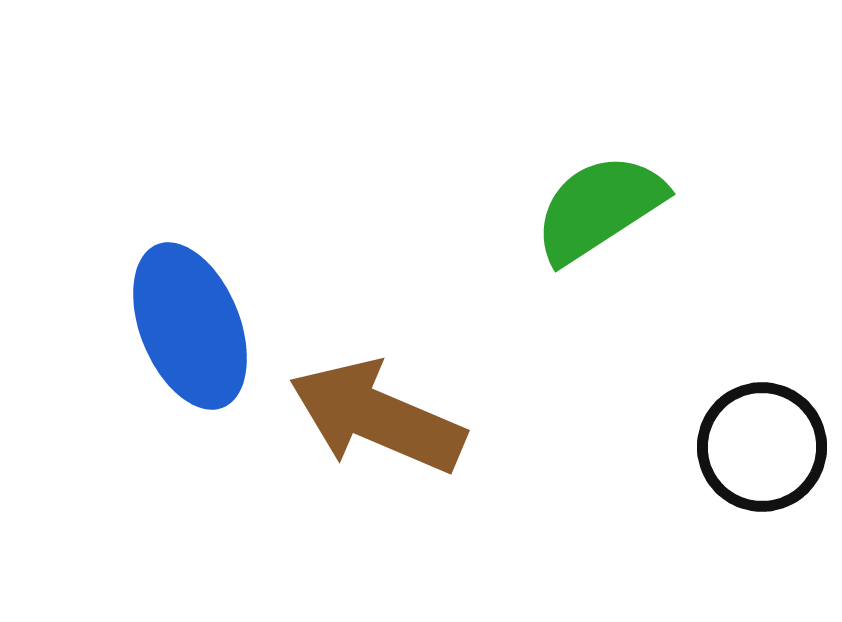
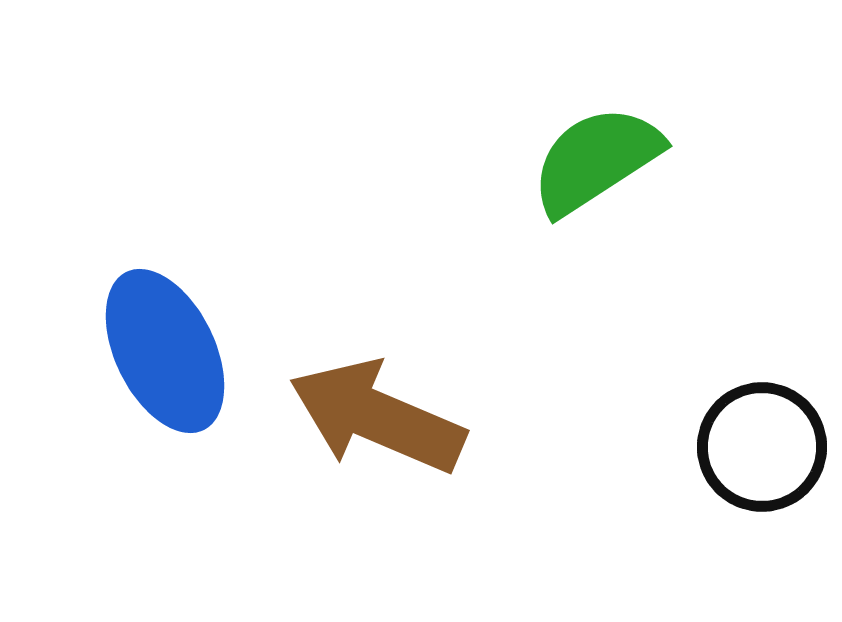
green semicircle: moved 3 px left, 48 px up
blue ellipse: moved 25 px left, 25 px down; rotated 4 degrees counterclockwise
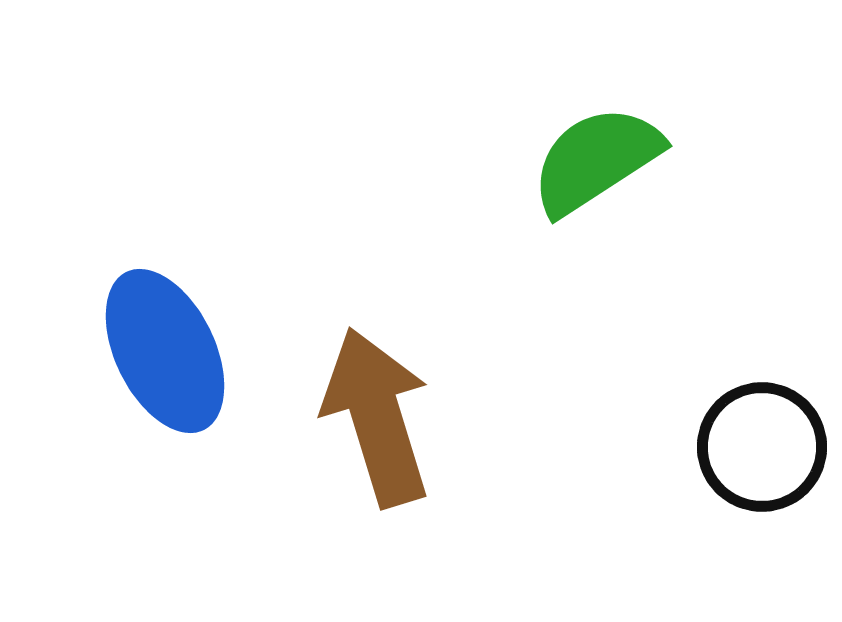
brown arrow: rotated 50 degrees clockwise
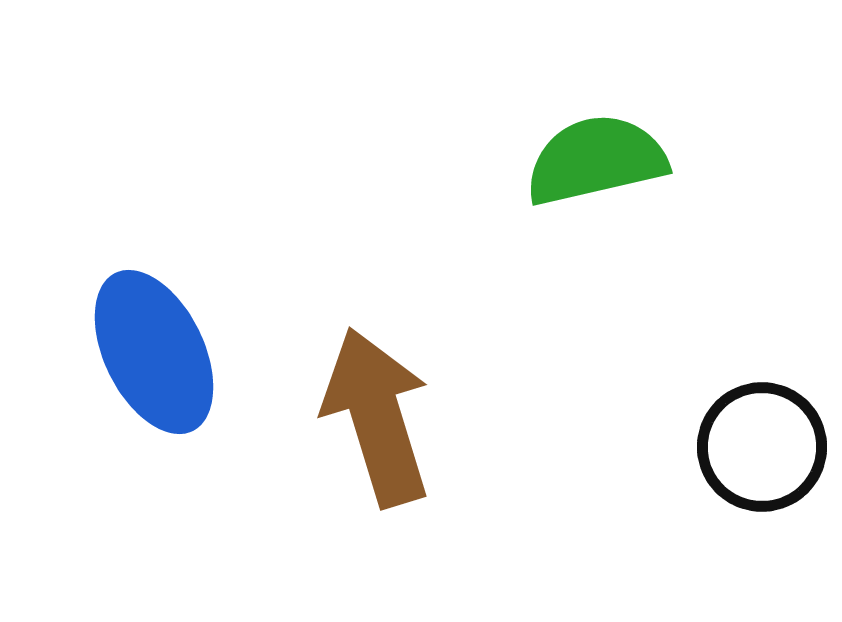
green semicircle: rotated 20 degrees clockwise
blue ellipse: moved 11 px left, 1 px down
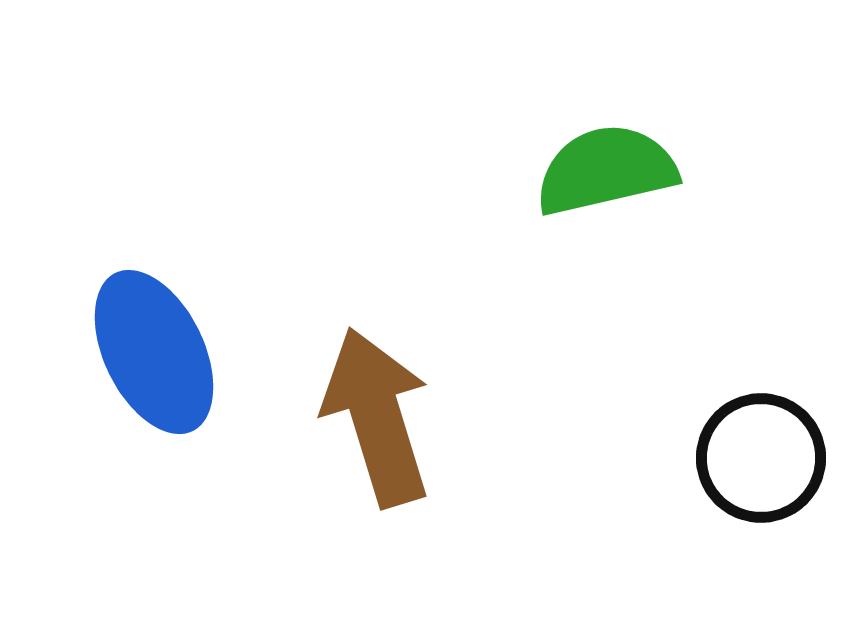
green semicircle: moved 10 px right, 10 px down
black circle: moved 1 px left, 11 px down
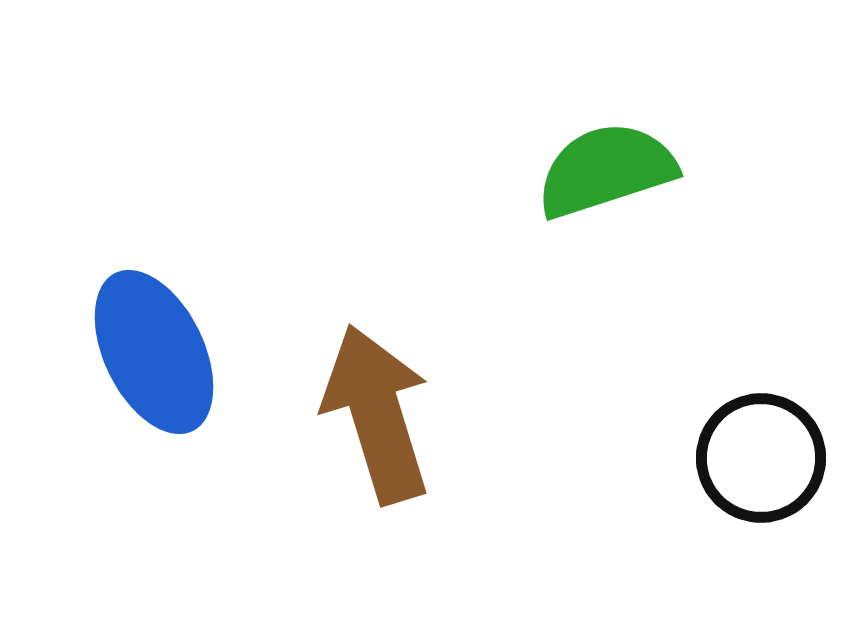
green semicircle: rotated 5 degrees counterclockwise
brown arrow: moved 3 px up
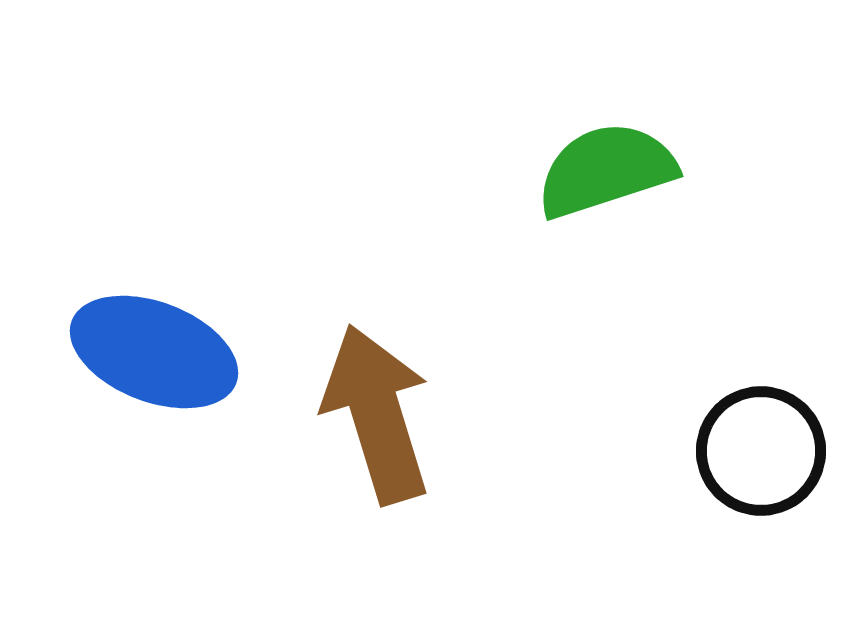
blue ellipse: rotated 43 degrees counterclockwise
black circle: moved 7 px up
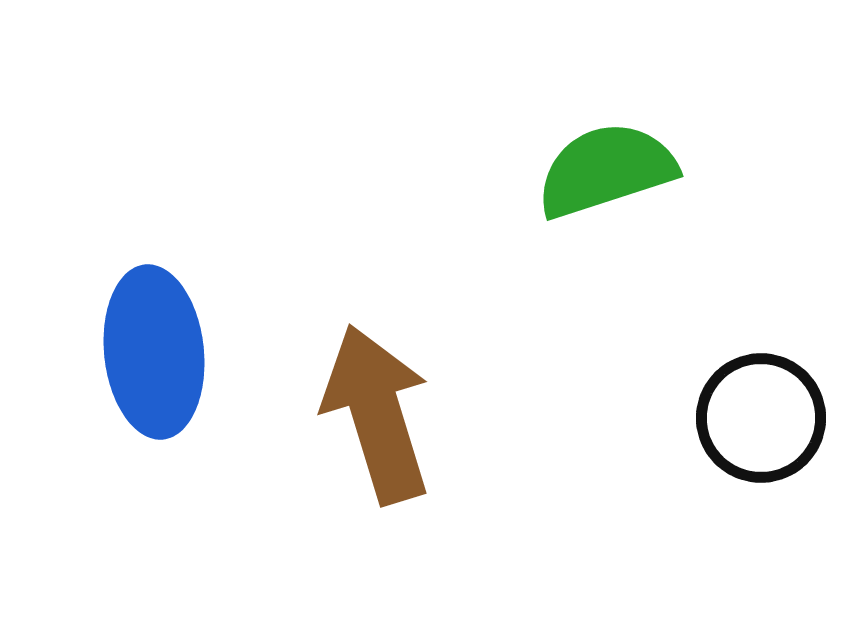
blue ellipse: rotated 63 degrees clockwise
black circle: moved 33 px up
